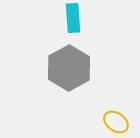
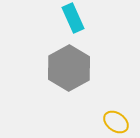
cyan rectangle: rotated 20 degrees counterclockwise
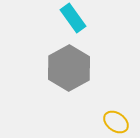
cyan rectangle: rotated 12 degrees counterclockwise
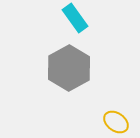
cyan rectangle: moved 2 px right
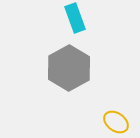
cyan rectangle: rotated 16 degrees clockwise
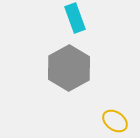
yellow ellipse: moved 1 px left, 1 px up
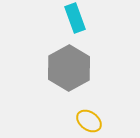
yellow ellipse: moved 26 px left
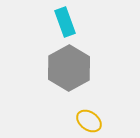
cyan rectangle: moved 10 px left, 4 px down
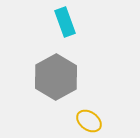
gray hexagon: moved 13 px left, 9 px down
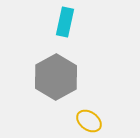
cyan rectangle: rotated 32 degrees clockwise
